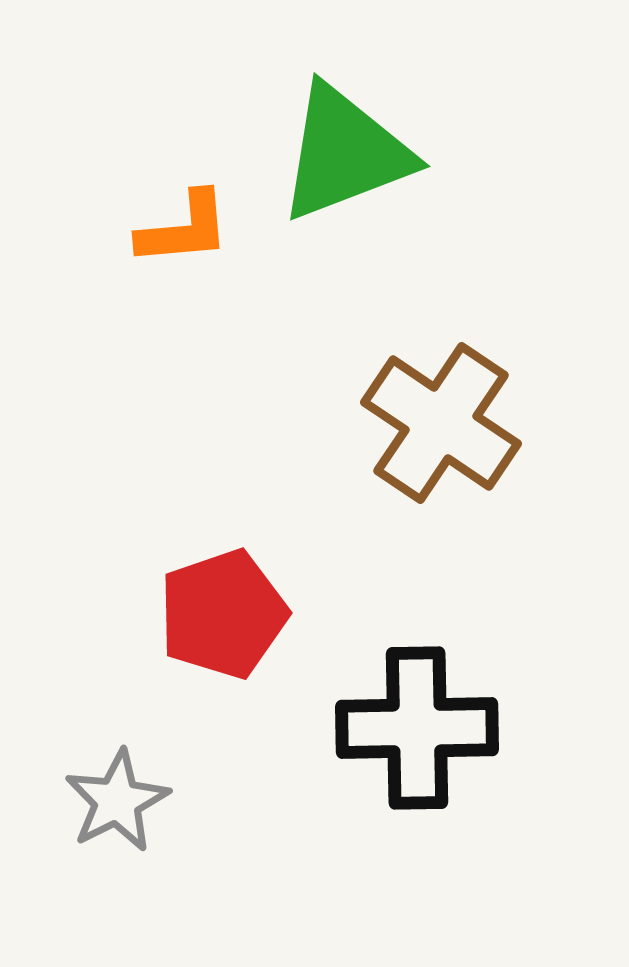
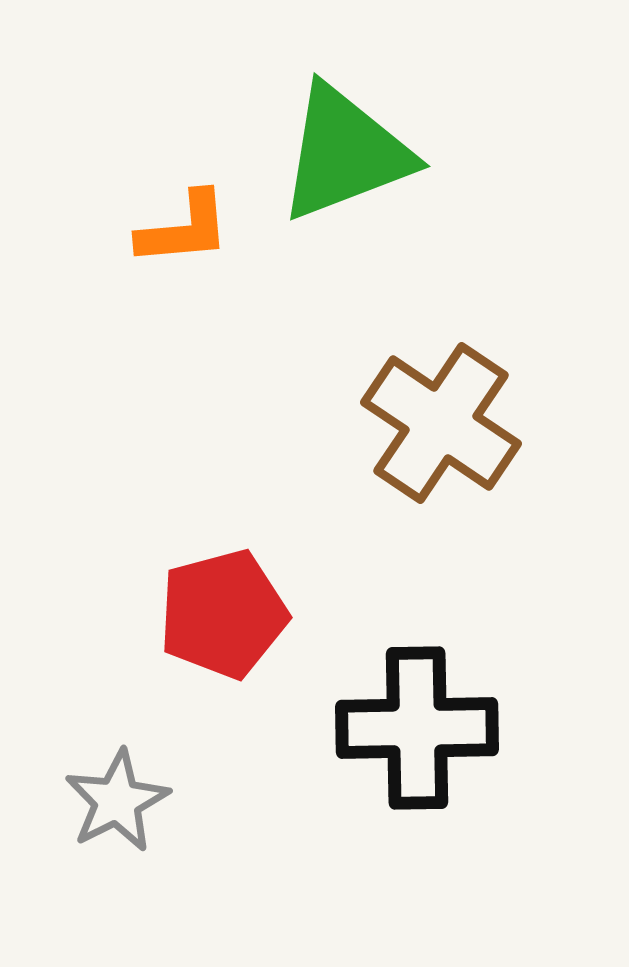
red pentagon: rotated 4 degrees clockwise
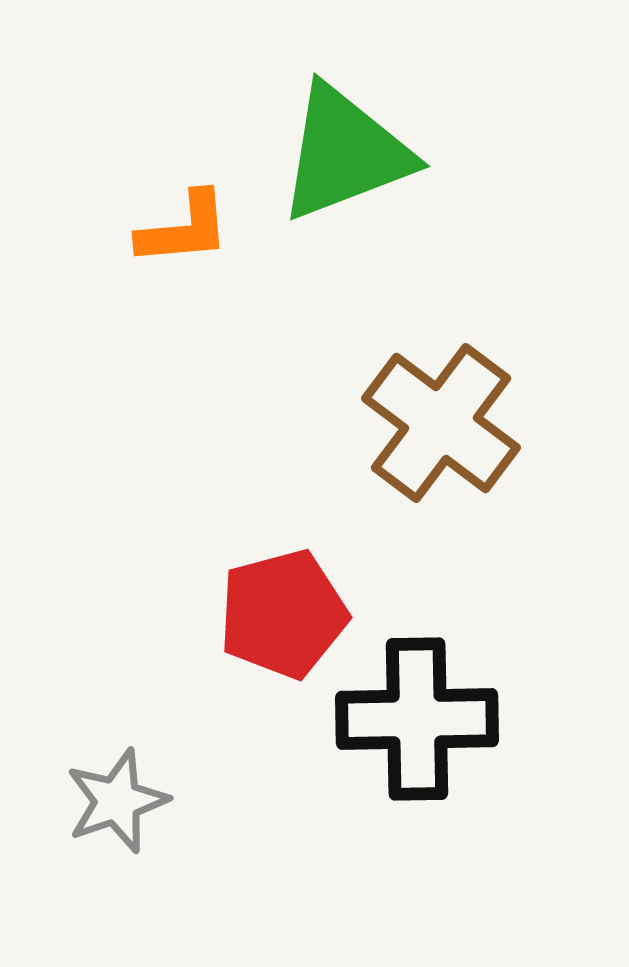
brown cross: rotated 3 degrees clockwise
red pentagon: moved 60 px right
black cross: moved 9 px up
gray star: rotated 8 degrees clockwise
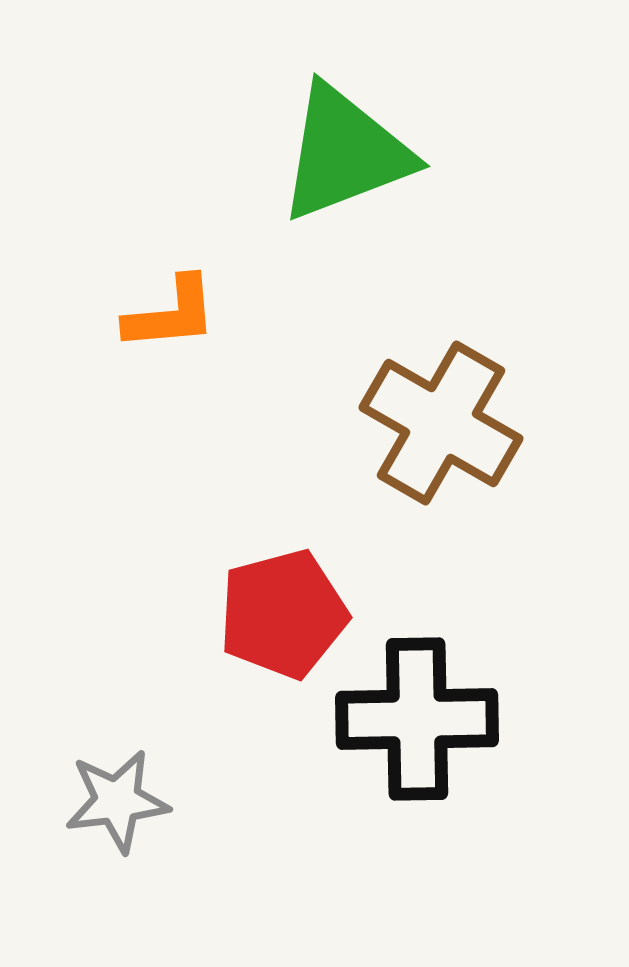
orange L-shape: moved 13 px left, 85 px down
brown cross: rotated 7 degrees counterclockwise
gray star: rotated 12 degrees clockwise
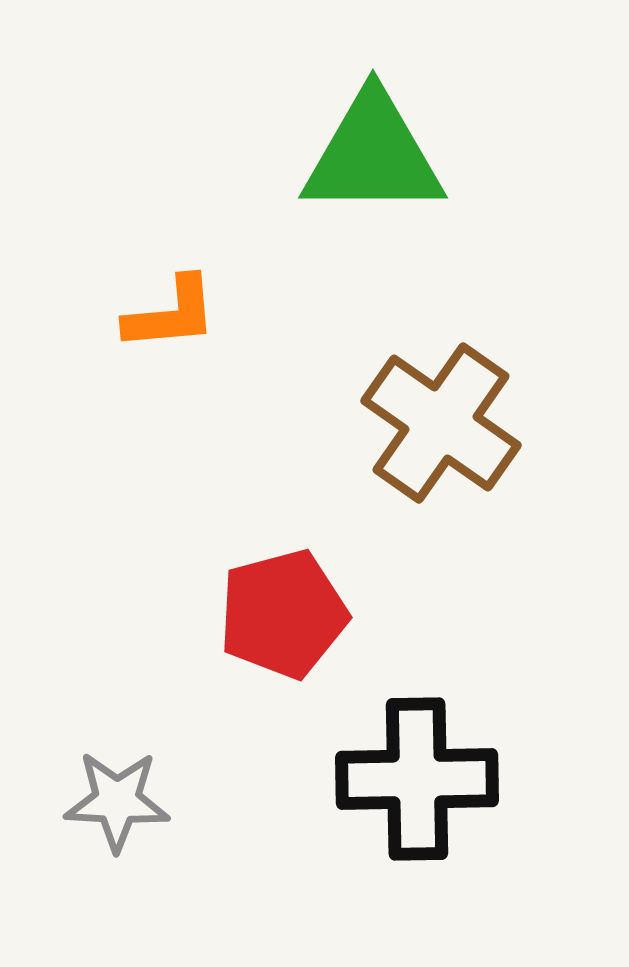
green triangle: moved 28 px right, 2 px down; rotated 21 degrees clockwise
brown cross: rotated 5 degrees clockwise
black cross: moved 60 px down
gray star: rotated 10 degrees clockwise
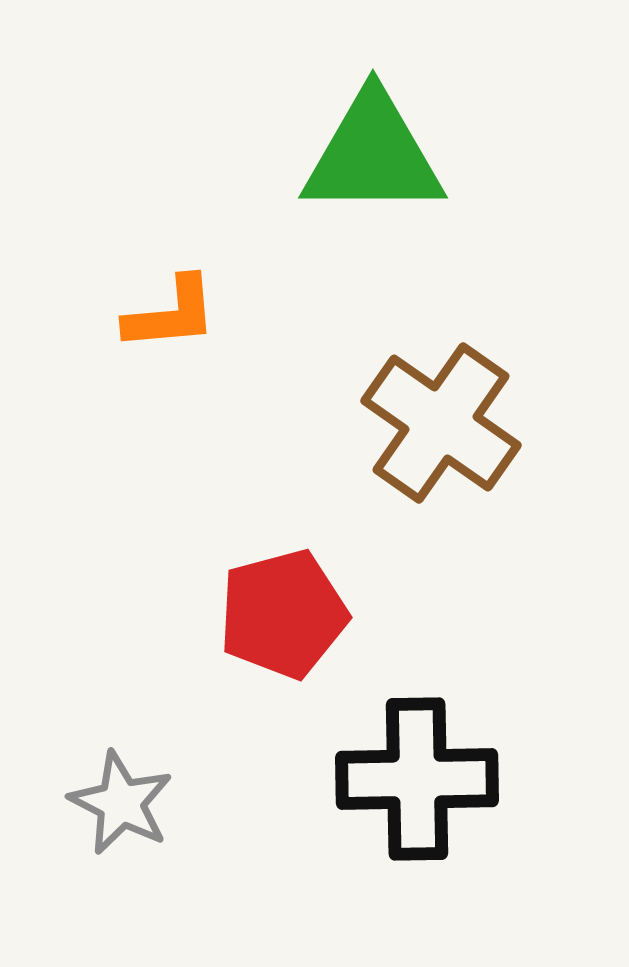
gray star: moved 4 px right, 2 px down; rotated 24 degrees clockwise
